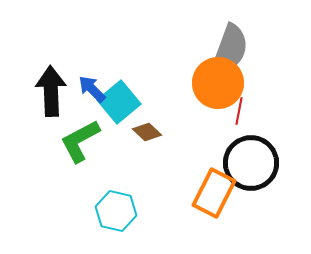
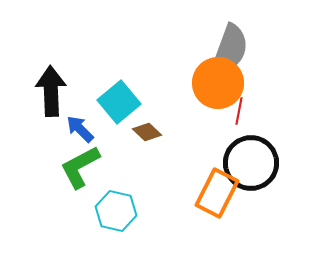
blue arrow: moved 12 px left, 40 px down
green L-shape: moved 26 px down
orange rectangle: moved 3 px right
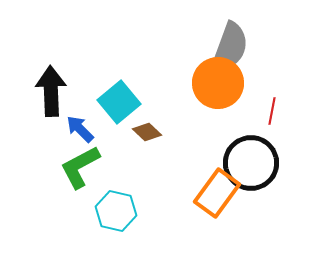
gray semicircle: moved 2 px up
red line: moved 33 px right
orange rectangle: rotated 9 degrees clockwise
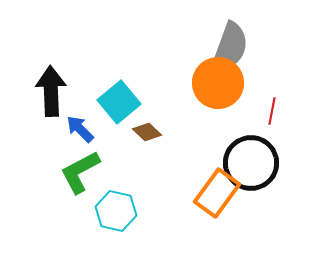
green L-shape: moved 5 px down
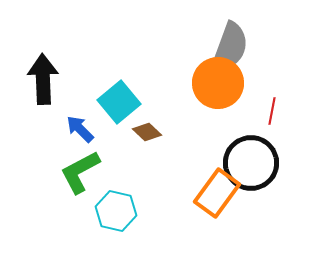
black arrow: moved 8 px left, 12 px up
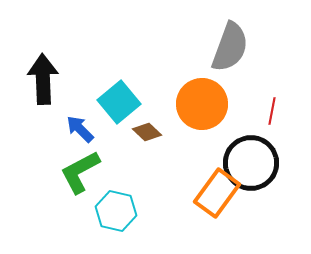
orange circle: moved 16 px left, 21 px down
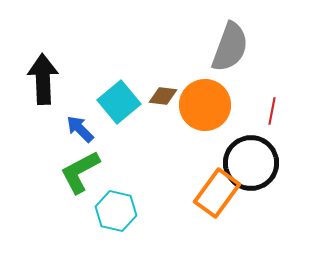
orange circle: moved 3 px right, 1 px down
brown diamond: moved 16 px right, 36 px up; rotated 36 degrees counterclockwise
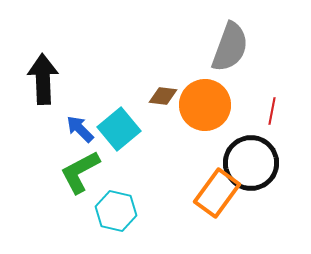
cyan square: moved 27 px down
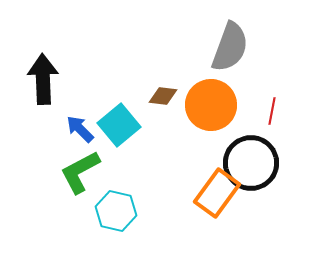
orange circle: moved 6 px right
cyan square: moved 4 px up
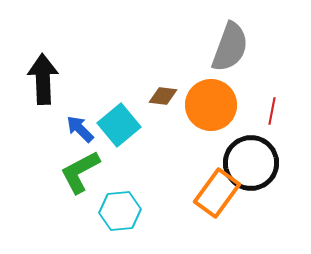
cyan hexagon: moved 4 px right; rotated 18 degrees counterclockwise
